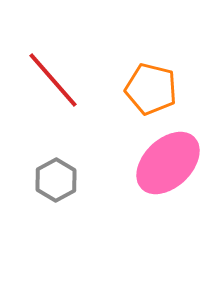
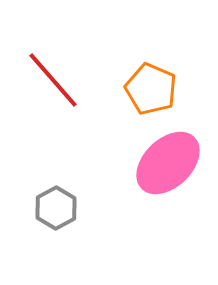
orange pentagon: rotated 9 degrees clockwise
gray hexagon: moved 28 px down
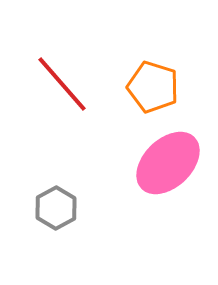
red line: moved 9 px right, 4 px down
orange pentagon: moved 2 px right, 2 px up; rotated 6 degrees counterclockwise
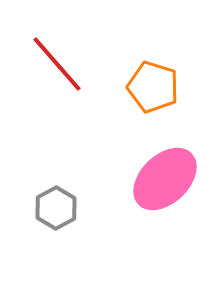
red line: moved 5 px left, 20 px up
pink ellipse: moved 3 px left, 16 px down
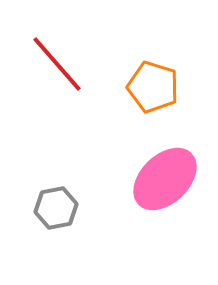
gray hexagon: rotated 18 degrees clockwise
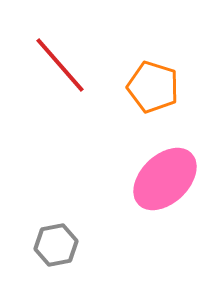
red line: moved 3 px right, 1 px down
gray hexagon: moved 37 px down
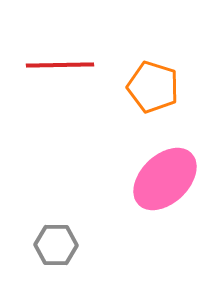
red line: rotated 50 degrees counterclockwise
gray hexagon: rotated 12 degrees clockwise
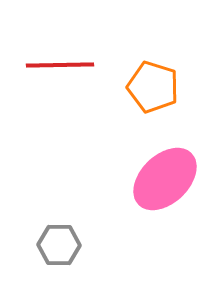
gray hexagon: moved 3 px right
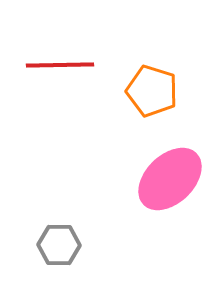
orange pentagon: moved 1 px left, 4 px down
pink ellipse: moved 5 px right
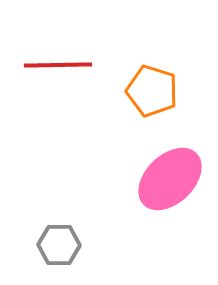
red line: moved 2 px left
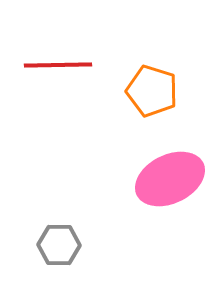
pink ellipse: rotated 18 degrees clockwise
